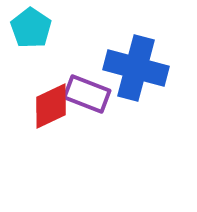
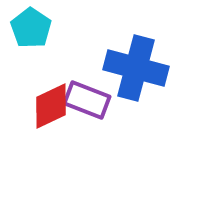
purple rectangle: moved 6 px down
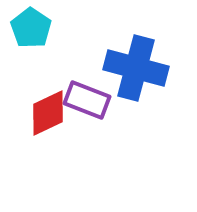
red diamond: moved 3 px left, 7 px down
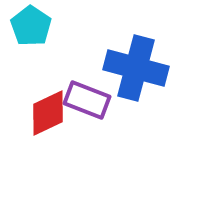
cyan pentagon: moved 2 px up
